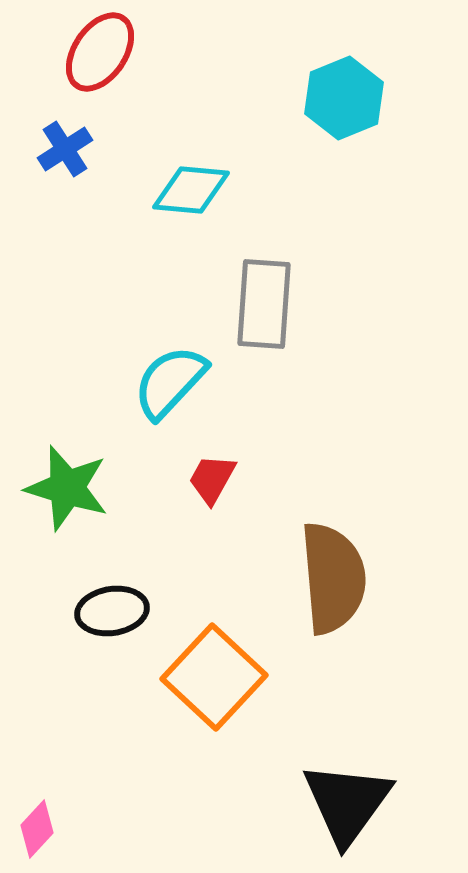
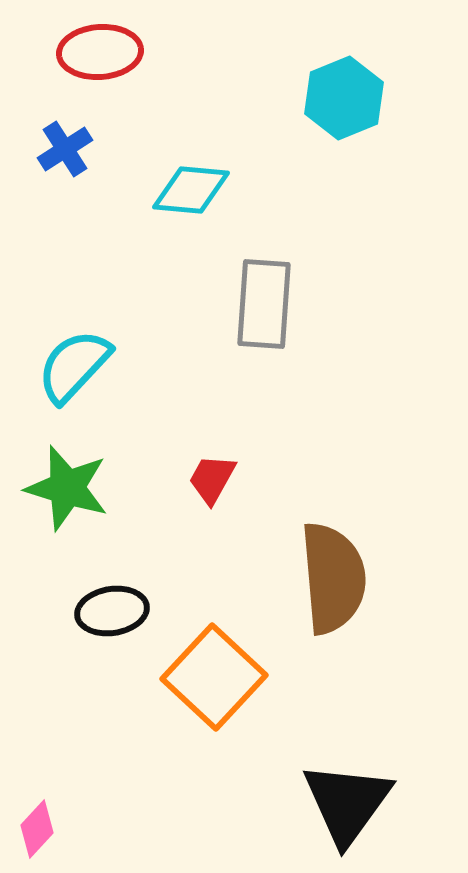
red ellipse: rotated 52 degrees clockwise
cyan semicircle: moved 96 px left, 16 px up
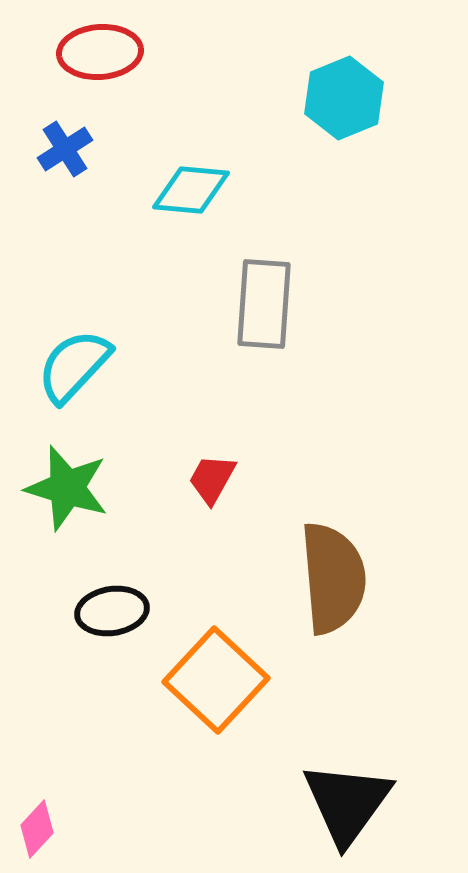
orange square: moved 2 px right, 3 px down
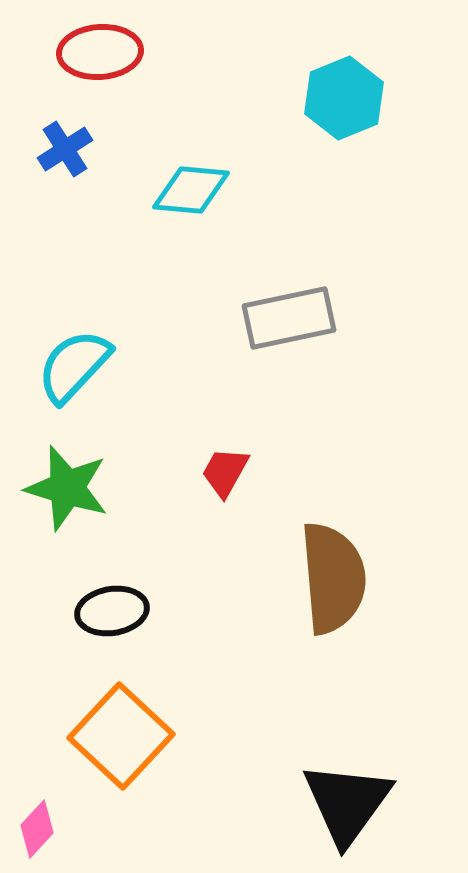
gray rectangle: moved 25 px right, 14 px down; rotated 74 degrees clockwise
red trapezoid: moved 13 px right, 7 px up
orange square: moved 95 px left, 56 px down
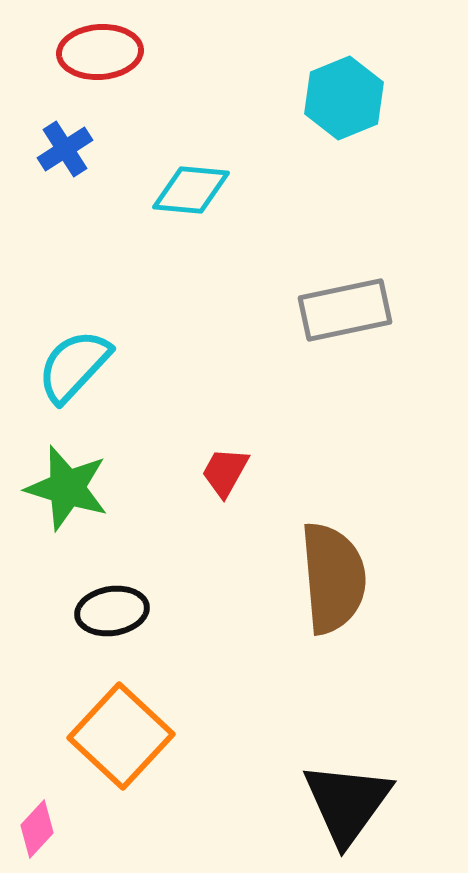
gray rectangle: moved 56 px right, 8 px up
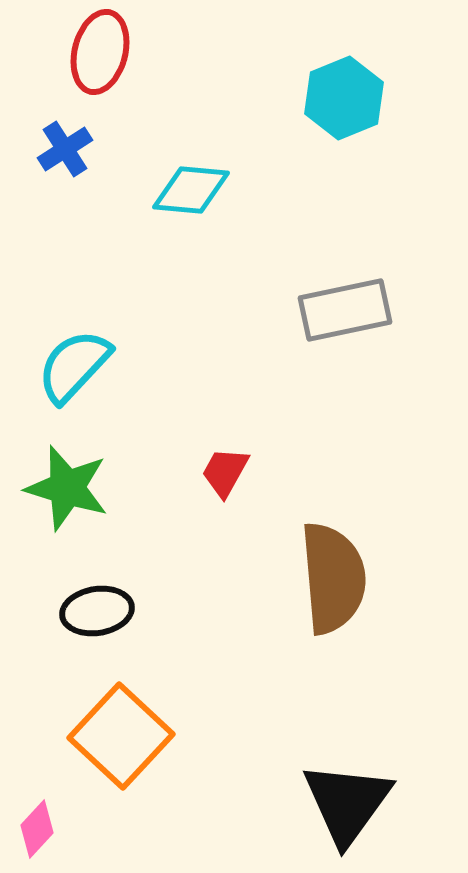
red ellipse: rotated 72 degrees counterclockwise
black ellipse: moved 15 px left
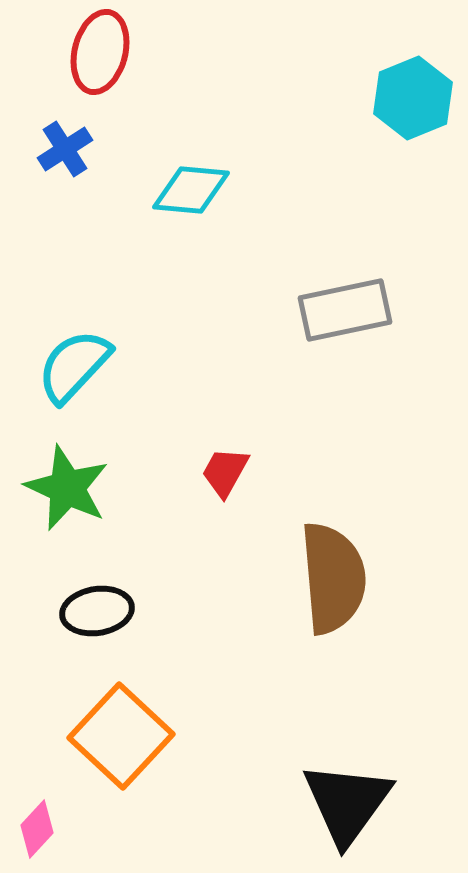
cyan hexagon: moved 69 px right
green star: rotated 8 degrees clockwise
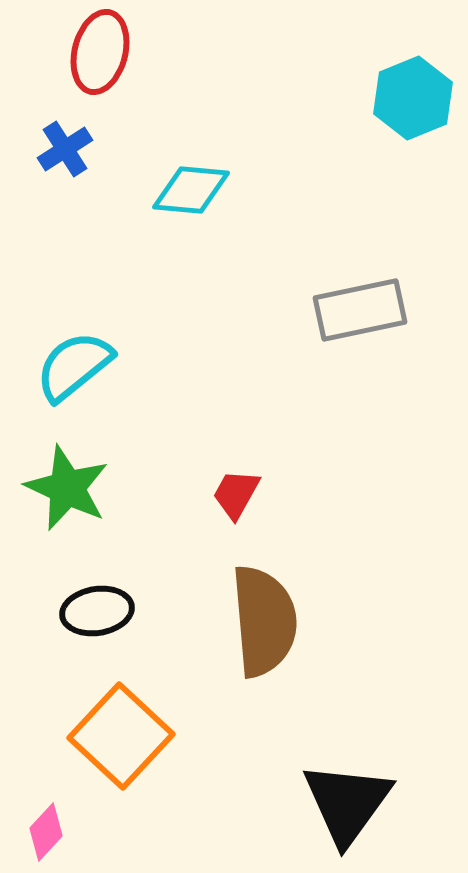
gray rectangle: moved 15 px right
cyan semicircle: rotated 8 degrees clockwise
red trapezoid: moved 11 px right, 22 px down
brown semicircle: moved 69 px left, 43 px down
pink diamond: moved 9 px right, 3 px down
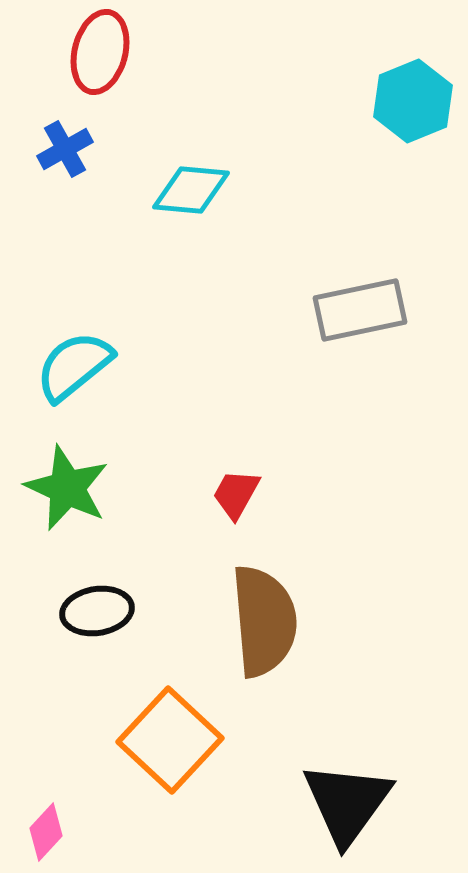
cyan hexagon: moved 3 px down
blue cross: rotated 4 degrees clockwise
orange square: moved 49 px right, 4 px down
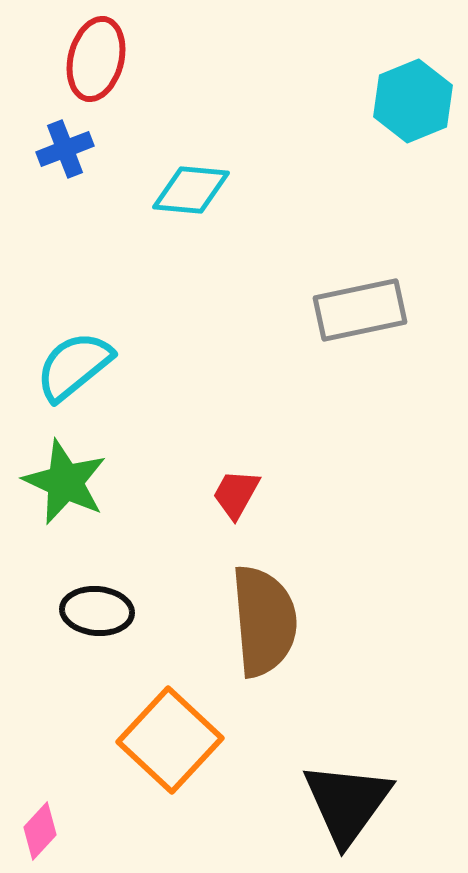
red ellipse: moved 4 px left, 7 px down
blue cross: rotated 8 degrees clockwise
green star: moved 2 px left, 6 px up
black ellipse: rotated 14 degrees clockwise
pink diamond: moved 6 px left, 1 px up
